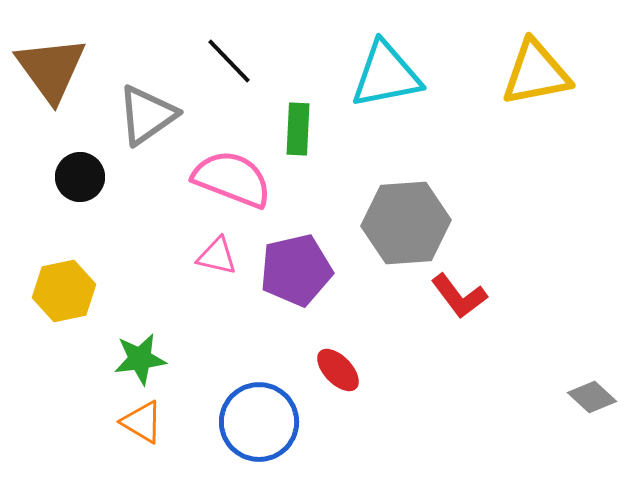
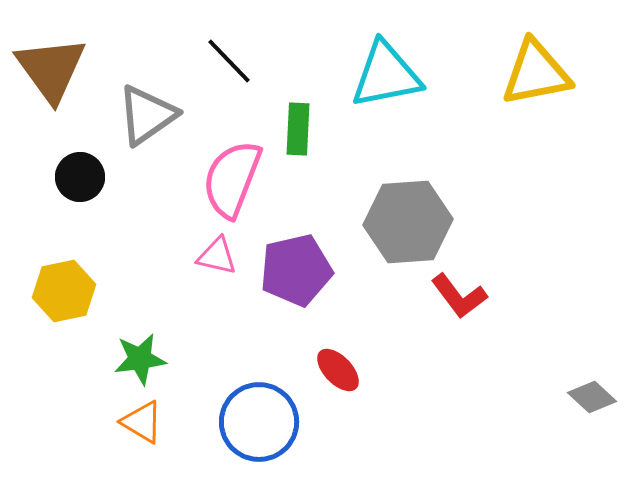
pink semicircle: rotated 90 degrees counterclockwise
gray hexagon: moved 2 px right, 1 px up
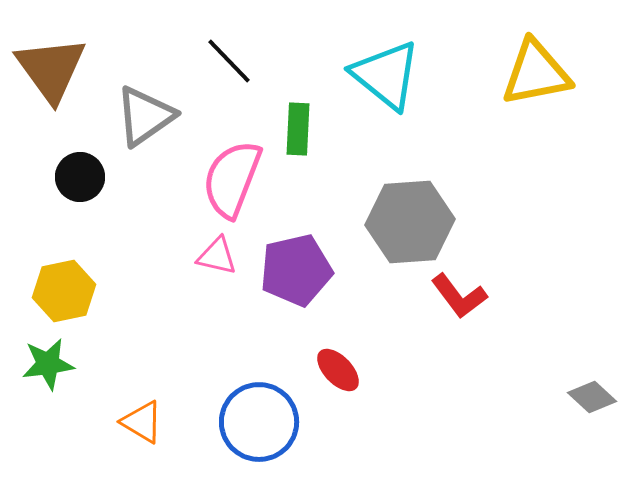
cyan triangle: rotated 50 degrees clockwise
gray triangle: moved 2 px left, 1 px down
gray hexagon: moved 2 px right
green star: moved 92 px left, 5 px down
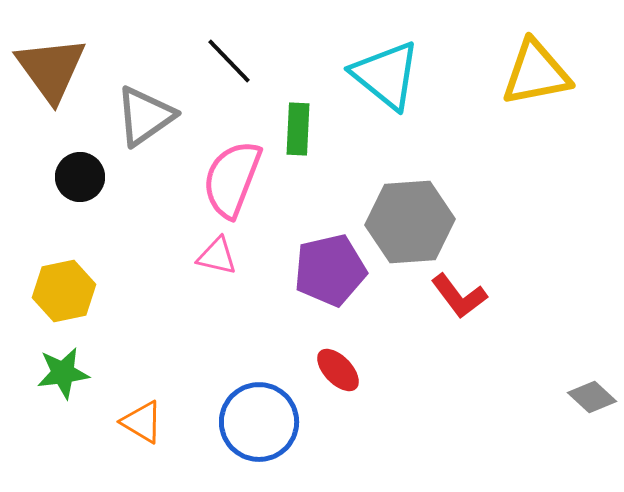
purple pentagon: moved 34 px right
green star: moved 15 px right, 9 px down
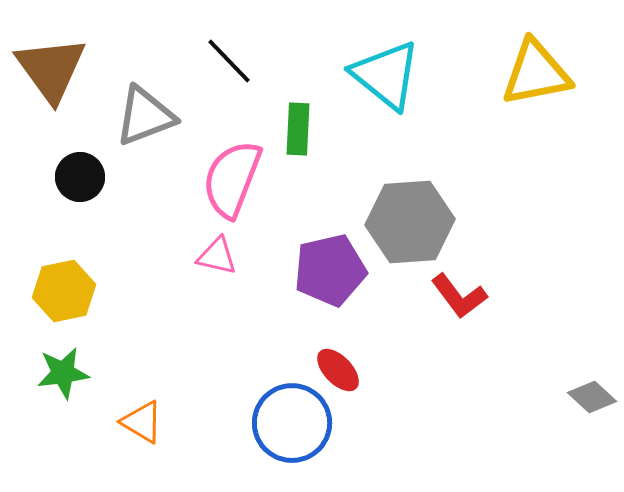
gray triangle: rotated 14 degrees clockwise
blue circle: moved 33 px right, 1 px down
